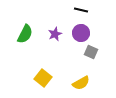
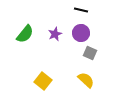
green semicircle: rotated 12 degrees clockwise
gray square: moved 1 px left, 1 px down
yellow square: moved 3 px down
yellow semicircle: moved 5 px right, 3 px up; rotated 108 degrees counterclockwise
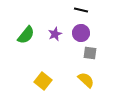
green semicircle: moved 1 px right, 1 px down
gray square: rotated 16 degrees counterclockwise
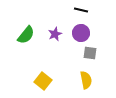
yellow semicircle: rotated 36 degrees clockwise
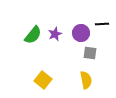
black line: moved 21 px right, 14 px down; rotated 16 degrees counterclockwise
green semicircle: moved 7 px right
yellow square: moved 1 px up
